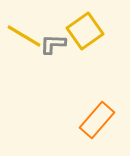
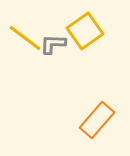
yellow line: moved 1 px right, 2 px down; rotated 6 degrees clockwise
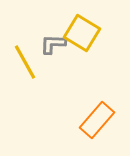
yellow square: moved 3 px left, 2 px down; rotated 24 degrees counterclockwise
yellow line: moved 24 px down; rotated 24 degrees clockwise
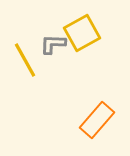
yellow square: rotated 30 degrees clockwise
yellow line: moved 2 px up
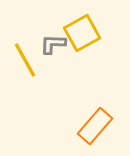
orange rectangle: moved 2 px left, 6 px down
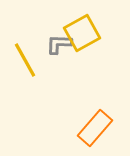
gray L-shape: moved 6 px right
orange rectangle: moved 2 px down
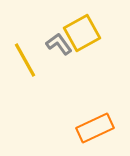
gray L-shape: rotated 52 degrees clockwise
orange rectangle: rotated 24 degrees clockwise
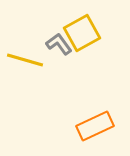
yellow line: rotated 45 degrees counterclockwise
orange rectangle: moved 2 px up
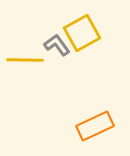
gray L-shape: moved 2 px left, 1 px down
yellow line: rotated 15 degrees counterclockwise
